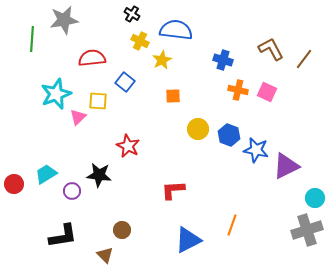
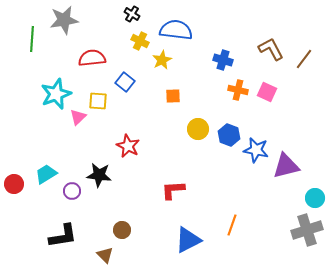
purple triangle: rotated 12 degrees clockwise
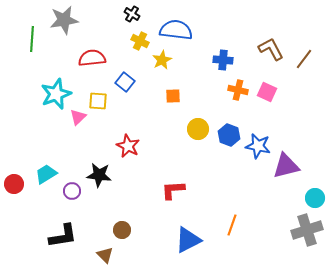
blue cross: rotated 12 degrees counterclockwise
blue star: moved 2 px right, 4 px up
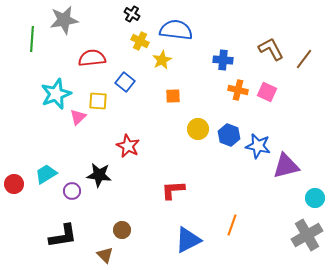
gray cross: moved 5 px down; rotated 12 degrees counterclockwise
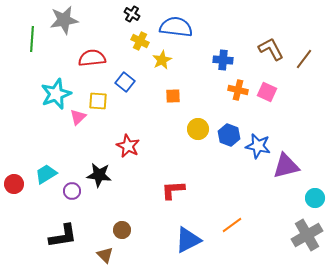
blue semicircle: moved 3 px up
orange line: rotated 35 degrees clockwise
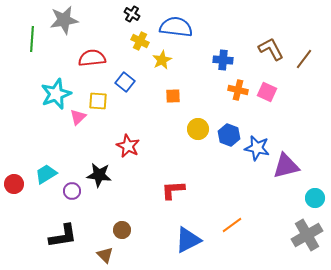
blue star: moved 1 px left, 2 px down
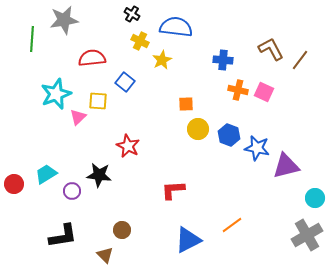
brown line: moved 4 px left, 1 px down
pink square: moved 3 px left
orange square: moved 13 px right, 8 px down
